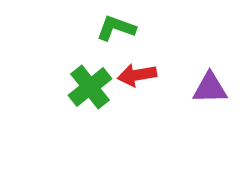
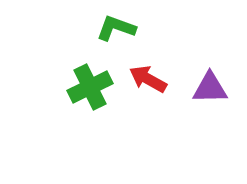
red arrow: moved 11 px right, 4 px down; rotated 39 degrees clockwise
green cross: rotated 12 degrees clockwise
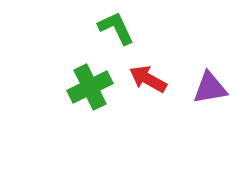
green L-shape: rotated 45 degrees clockwise
purple triangle: rotated 9 degrees counterclockwise
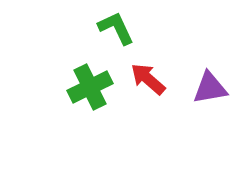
red arrow: rotated 12 degrees clockwise
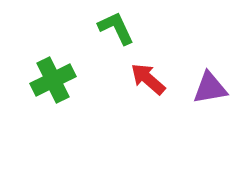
green cross: moved 37 px left, 7 px up
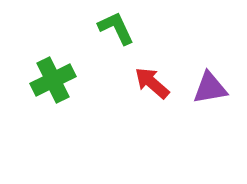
red arrow: moved 4 px right, 4 px down
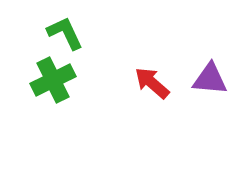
green L-shape: moved 51 px left, 5 px down
purple triangle: moved 9 px up; rotated 15 degrees clockwise
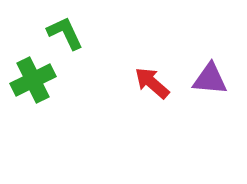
green cross: moved 20 px left
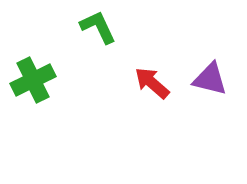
green L-shape: moved 33 px right, 6 px up
purple triangle: rotated 9 degrees clockwise
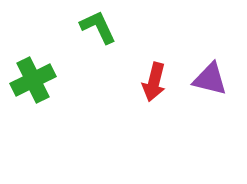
red arrow: moved 2 px right, 1 px up; rotated 117 degrees counterclockwise
